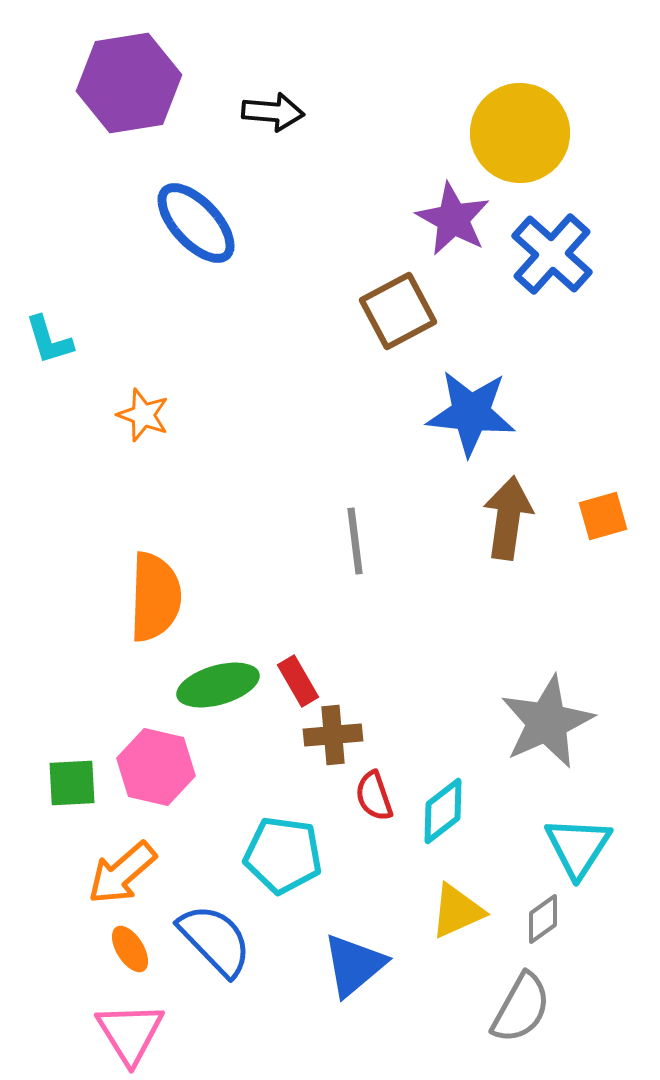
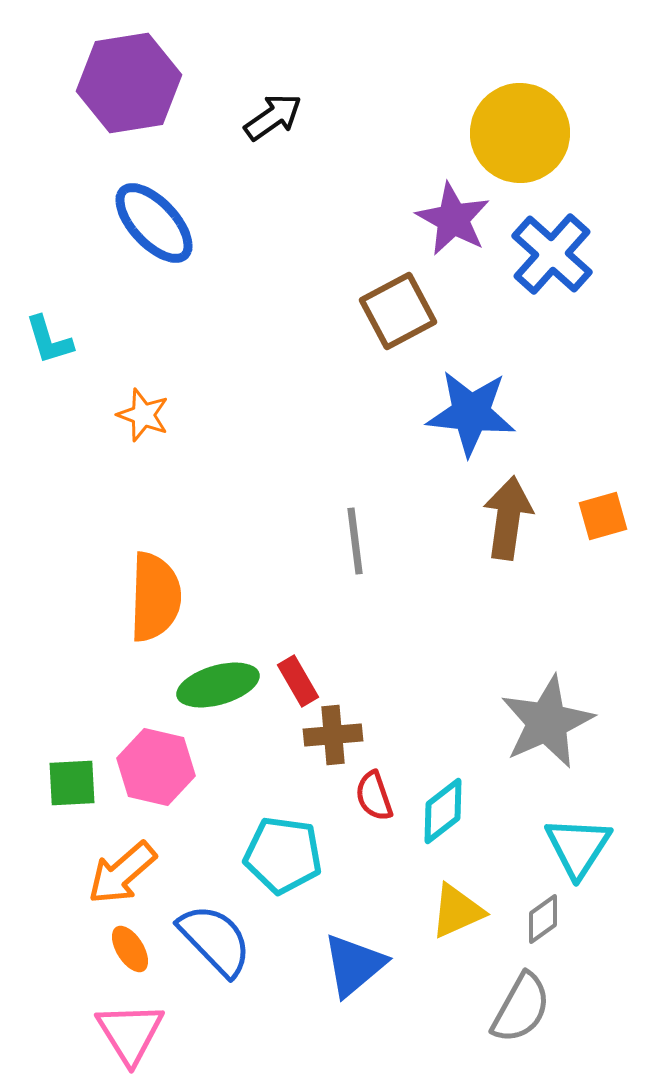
black arrow: moved 5 px down; rotated 40 degrees counterclockwise
blue ellipse: moved 42 px left
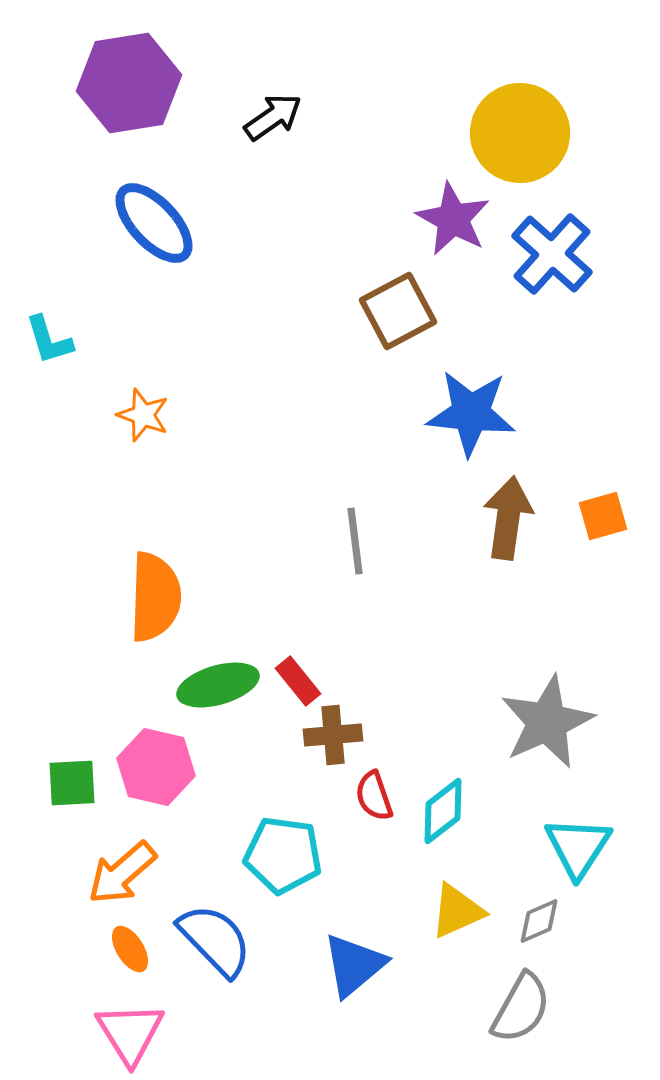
red rectangle: rotated 9 degrees counterclockwise
gray diamond: moved 4 px left, 2 px down; rotated 12 degrees clockwise
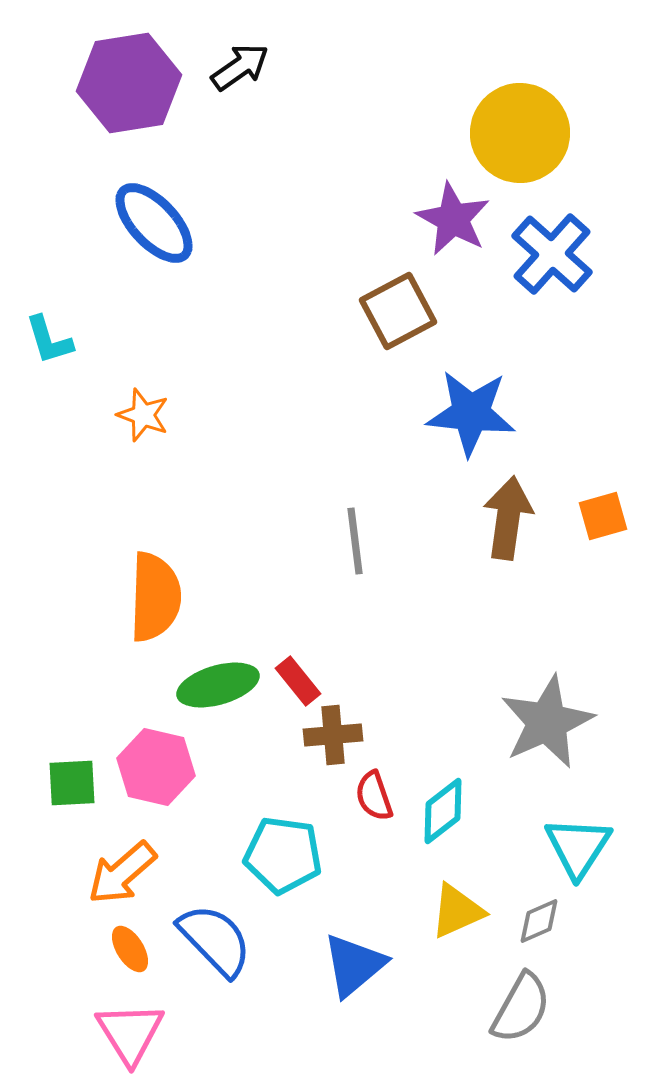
black arrow: moved 33 px left, 50 px up
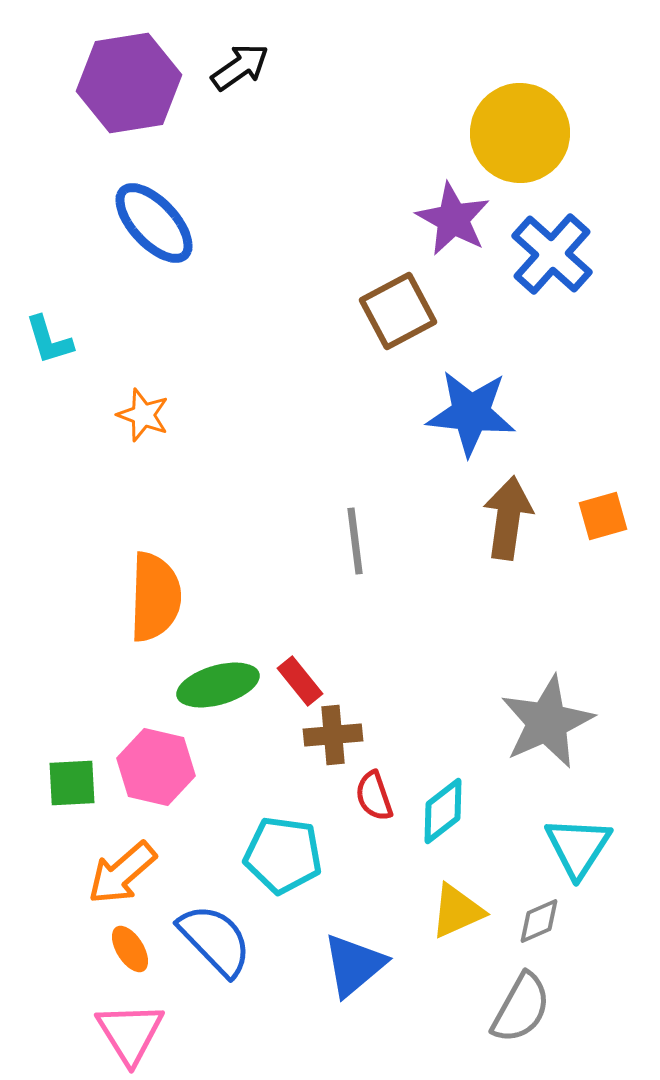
red rectangle: moved 2 px right
